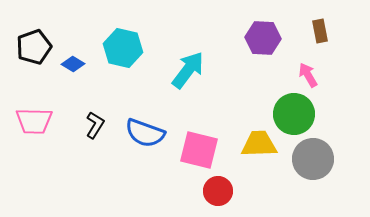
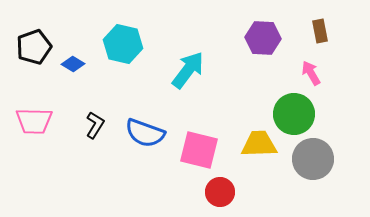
cyan hexagon: moved 4 px up
pink arrow: moved 3 px right, 2 px up
red circle: moved 2 px right, 1 px down
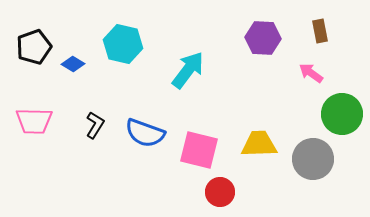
pink arrow: rotated 25 degrees counterclockwise
green circle: moved 48 px right
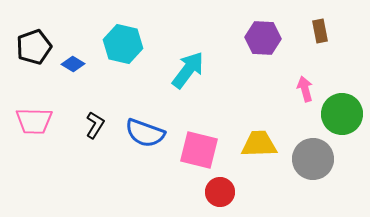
pink arrow: moved 6 px left, 16 px down; rotated 40 degrees clockwise
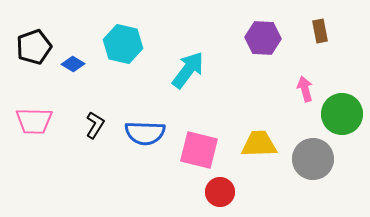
blue semicircle: rotated 18 degrees counterclockwise
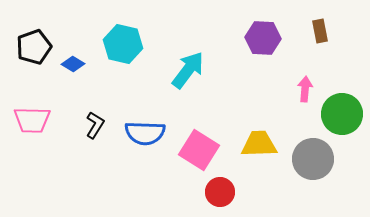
pink arrow: rotated 20 degrees clockwise
pink trapezoid: moved 2 px left, 1 px up
pink square: rotated 18 degrees clockwise
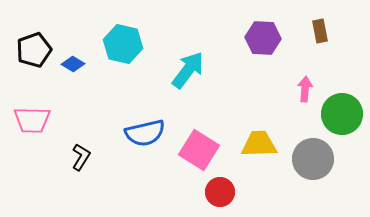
black pentagon: moved 3 px down
black L-shape: moved 14 px left, 32 px down
blue semicircle: rotated 15 degrees counterclockwise
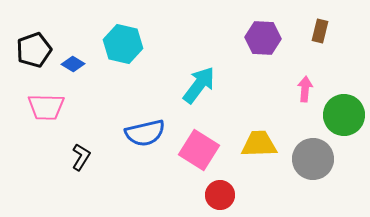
brown rectangle: rotated 25 degrees clockwise
cyan arrow: moved 11 px right, 15 px down
green circle: moved 2 px right, 1 px down
pink trapezoid: moved 14 px right, 13 px up
red circle: moved 3 px down
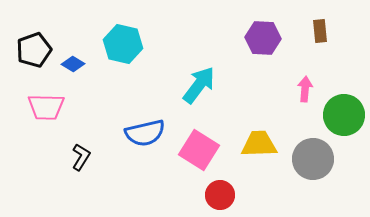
brown rectangle: rotated 20 degrees counterclockwise
